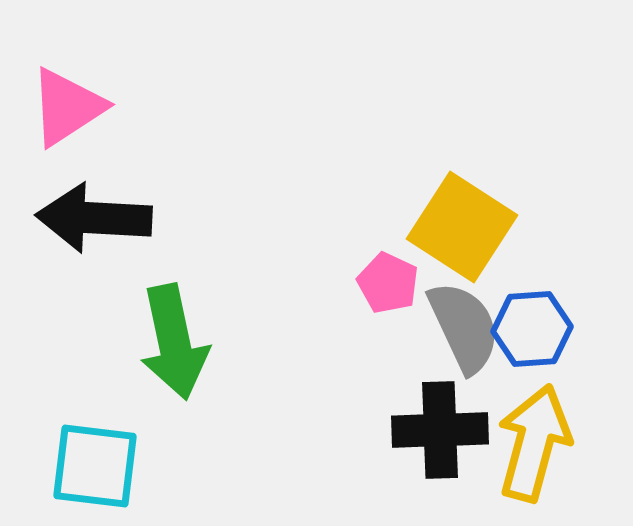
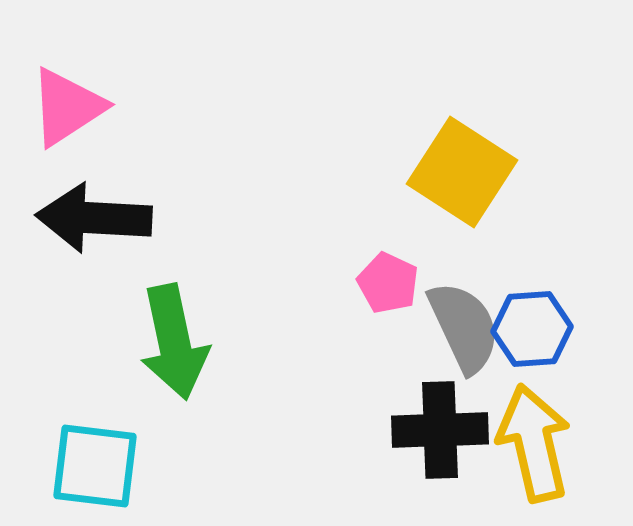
yellow square: moved 55 px up
yellow arrow: rotated 28 degrees counterclockwise
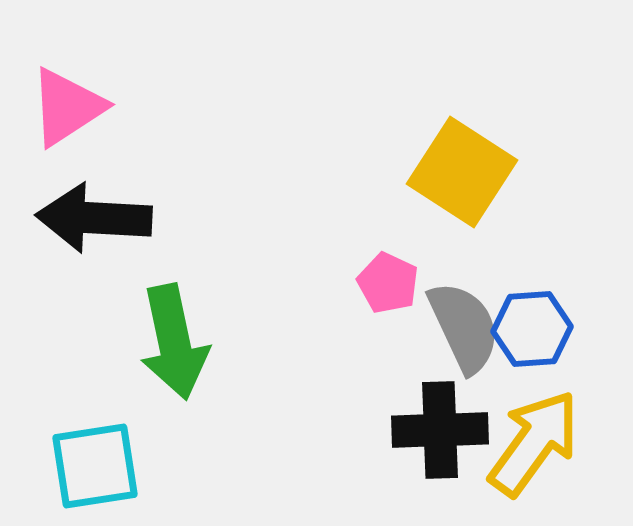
yellow arrow: rotated 49 degrees clockwise
cyan square: rotated 16 degrees counterclockwise
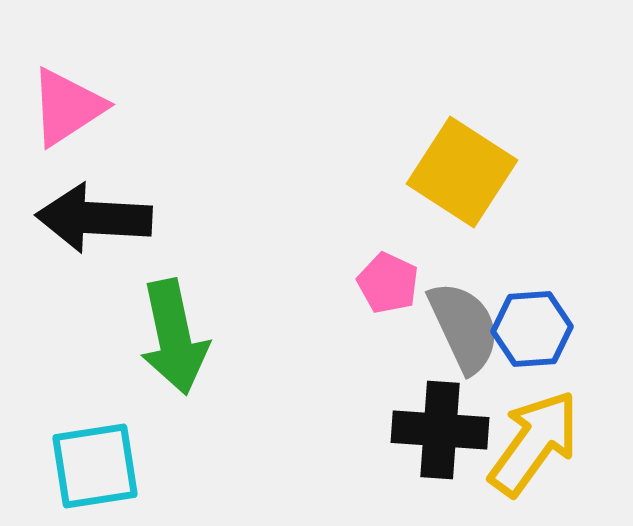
green arrow: moved 5 px up
black cross: rotated 6 degrees clockwise
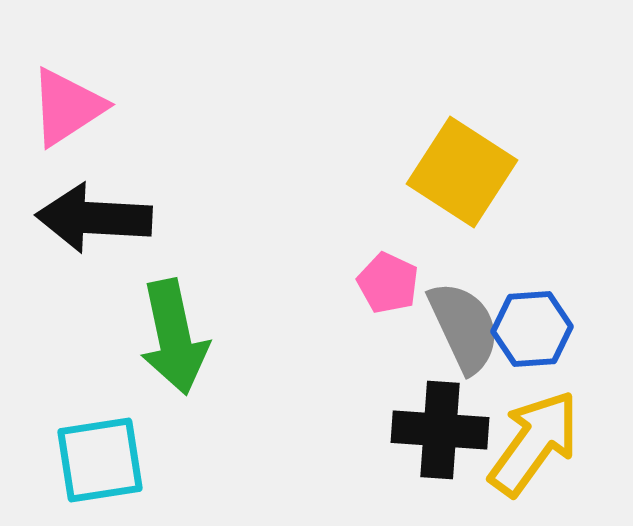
cyan square: moved 5 px right, 6 px up
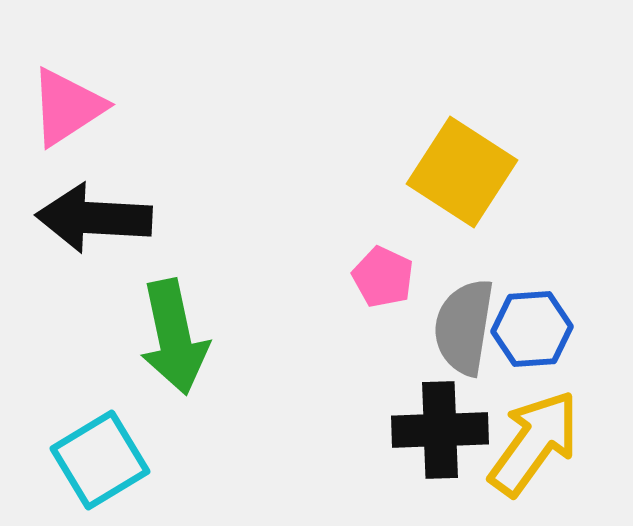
pink pentagon: moved 5 px left, 6 px up
gray semicircle: rotated 146 degrees counterclockwise
black cross: rotated 6 degrees counterclockwise
cyan square: rotated 22 degrees counterclockwise
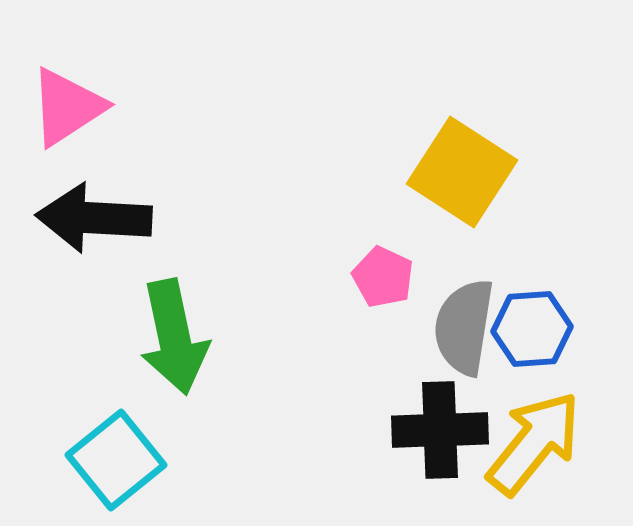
yellow arrow: rotated 3 degrees clockwise
cyan square: moved 16 px right; rotated 8 degrees counterclockwise
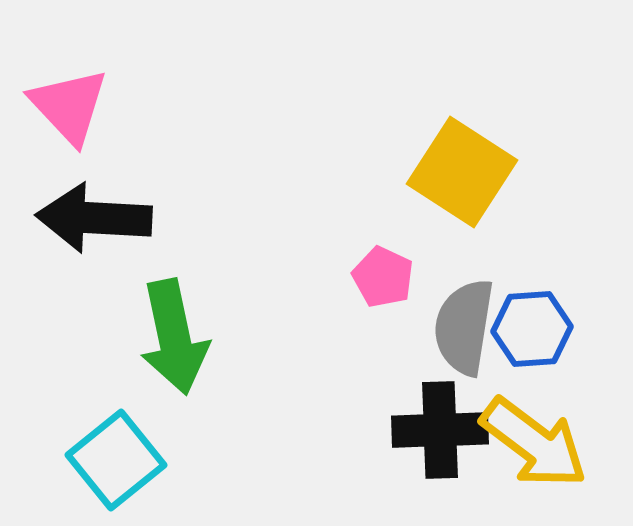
pink triangle: moved 2 px right, 1 px up; rotated 40 degrees counterclockwise
yellow arrow: rotated 88 degrees clockwise
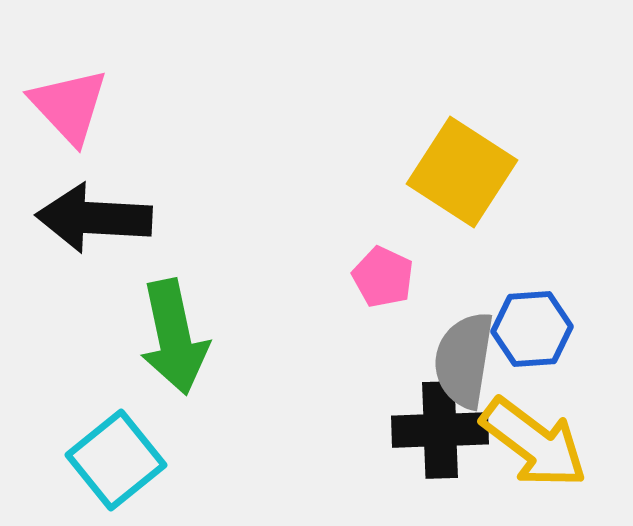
gray semicircle: moved 33 px down
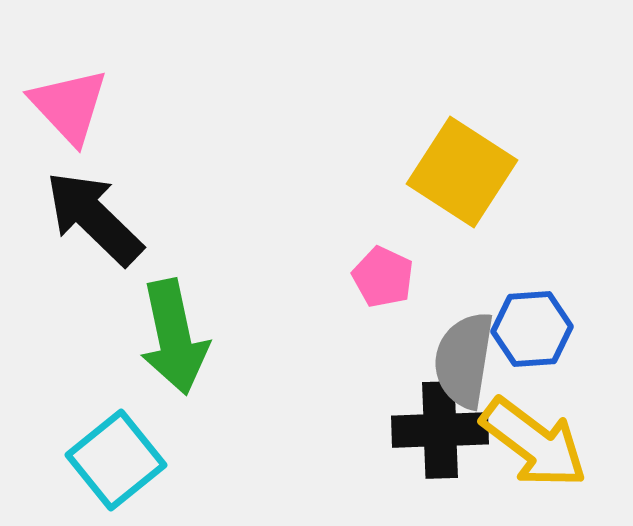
black arrow: rotated 41 degrees clockwise
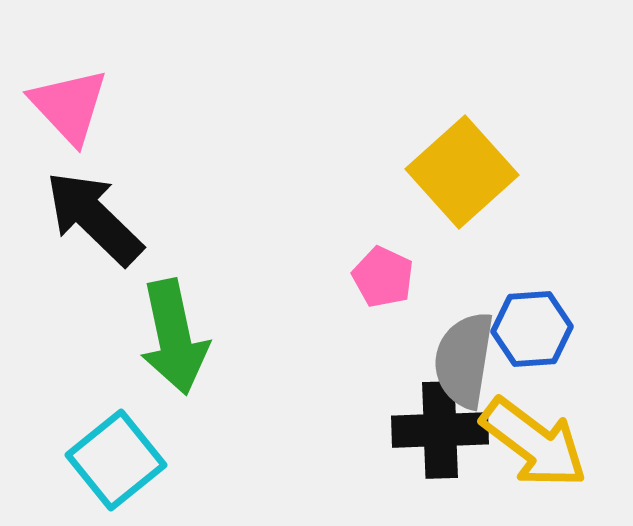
yellow square: rotated 15 degrees clockwise
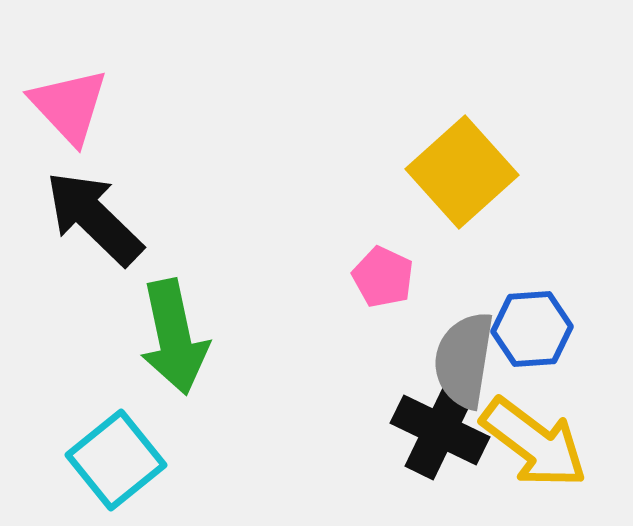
black cross: rotated 28 degrees clockwise
